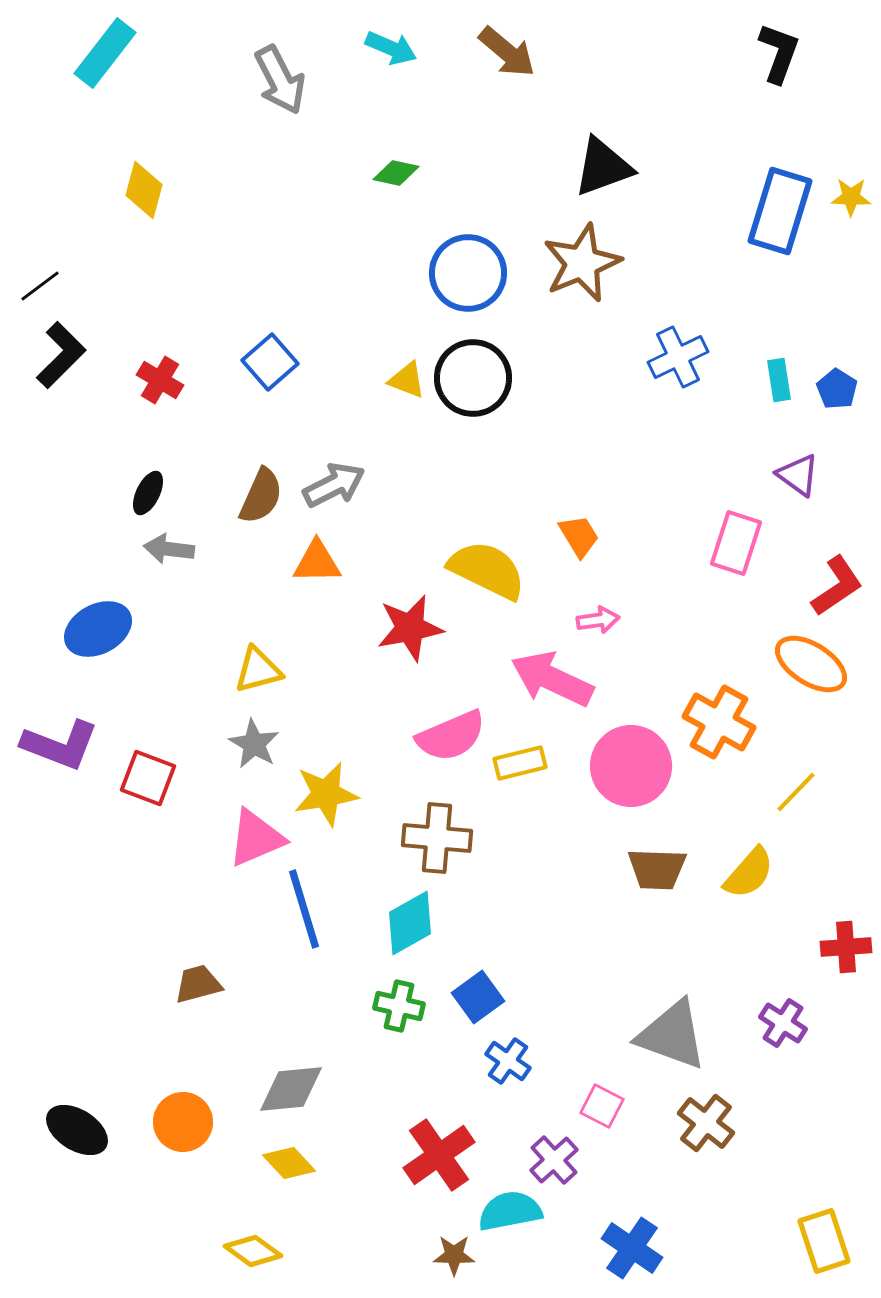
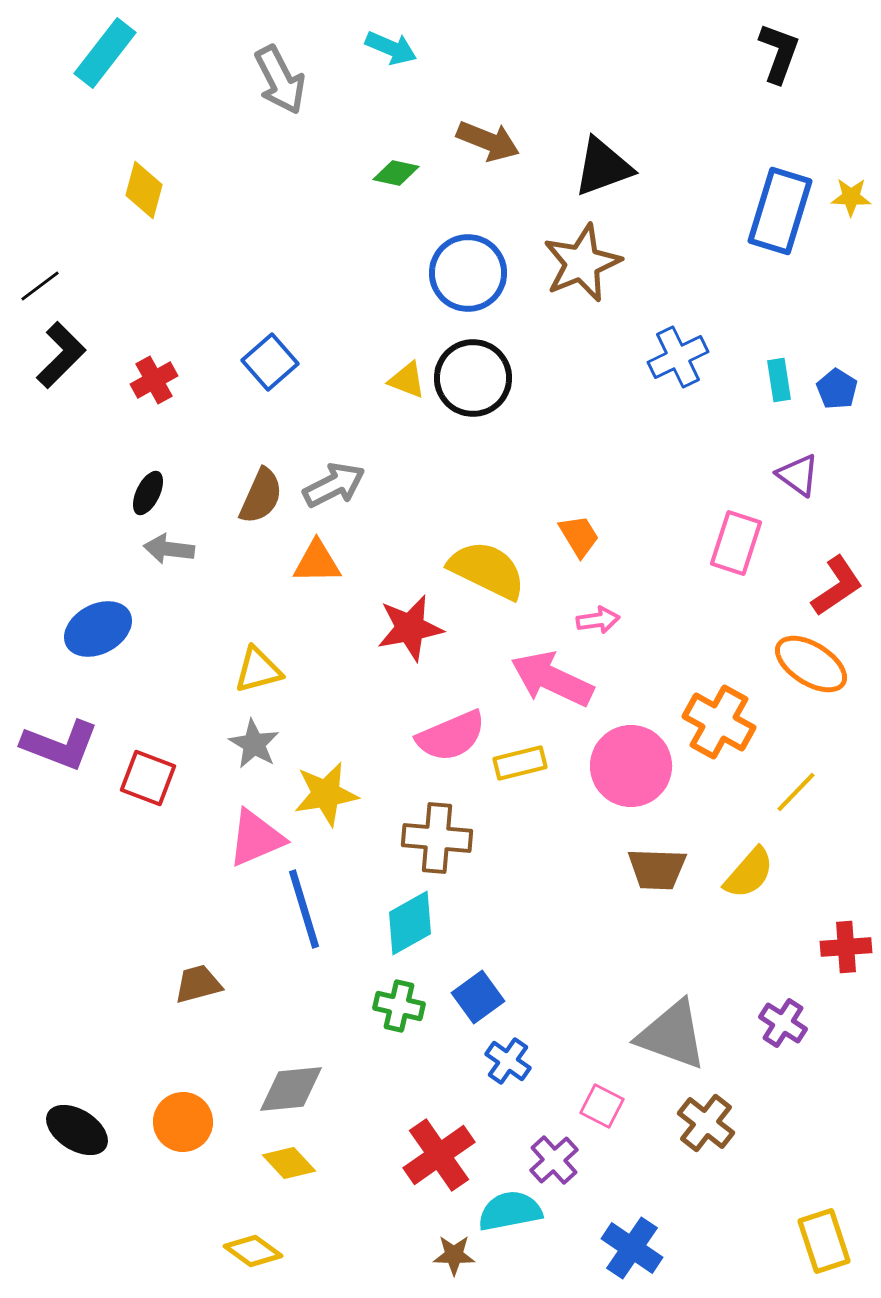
brown arrow at (507, 52): moved 19 px left, 89 px down; rotated 18 degrees counterclockwise
red cross at (160, 380): moved 6 px left; rotated 30 degrees clockwise
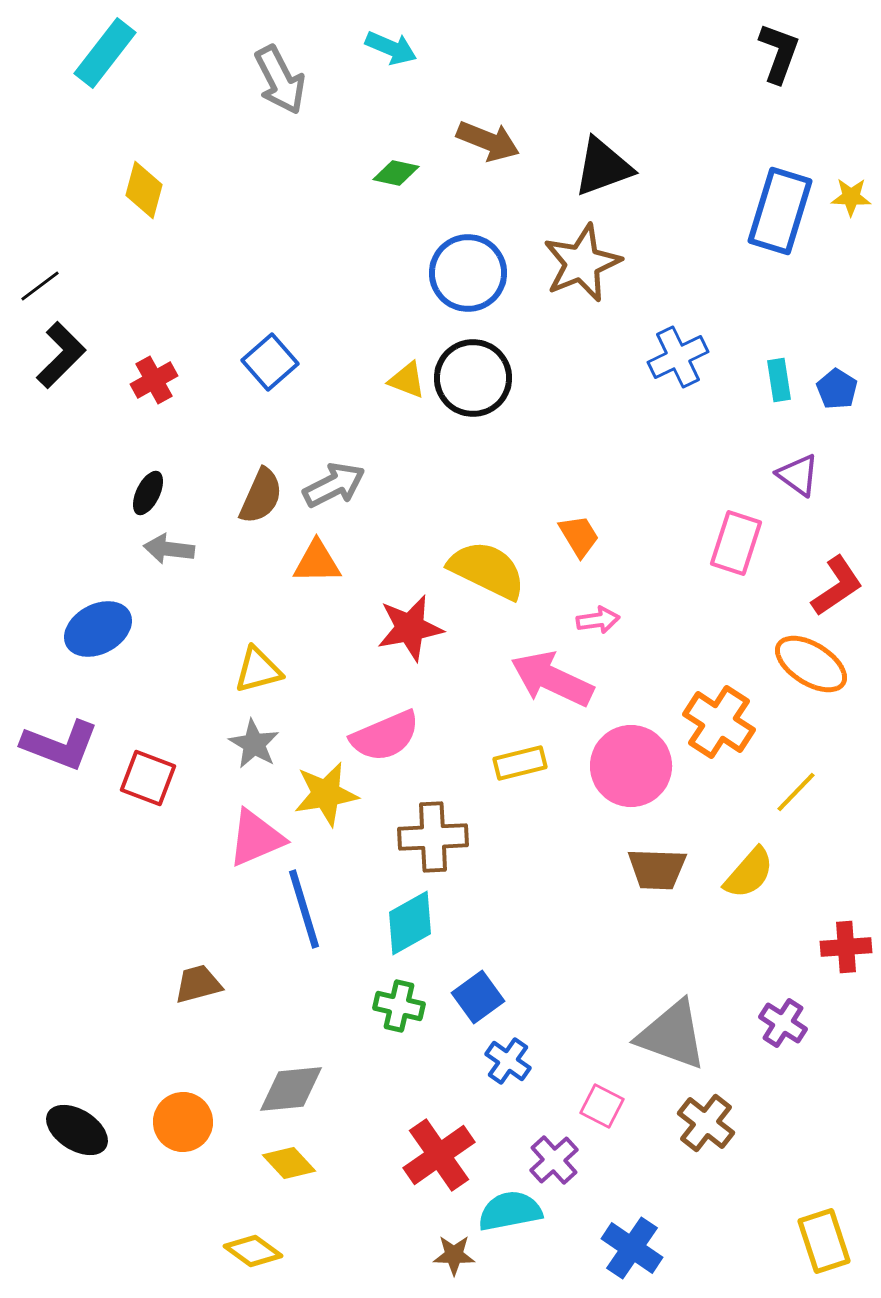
orange cross at (719, 722): rotated 4 degrees clockwise
pink semicircle at (451, 736): moved 66 px left
brown cross at (437, 838): moved 4 px left, 1 px up; rotated 8 degrees counterclockwise
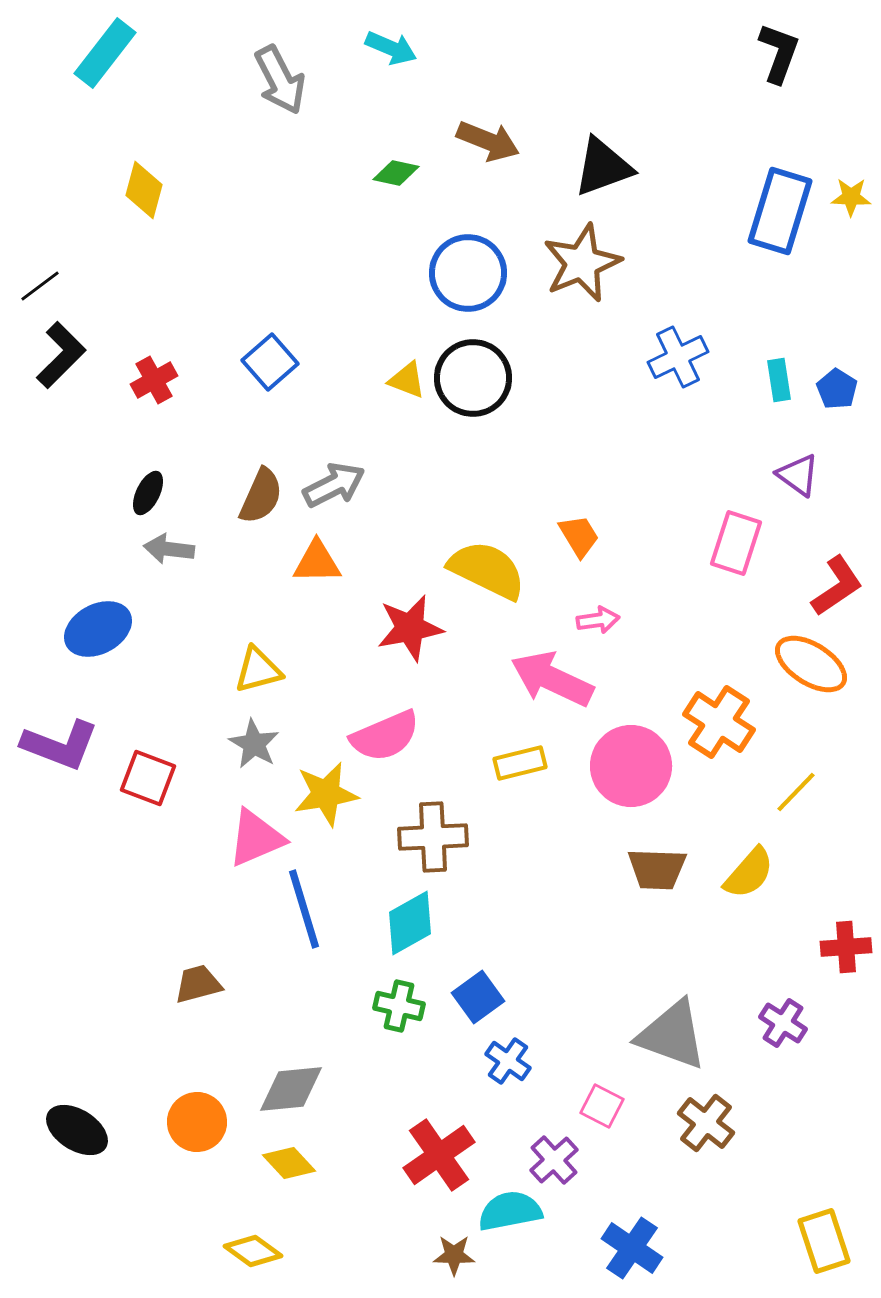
orange circle at (183, 1122): moved 14 px right
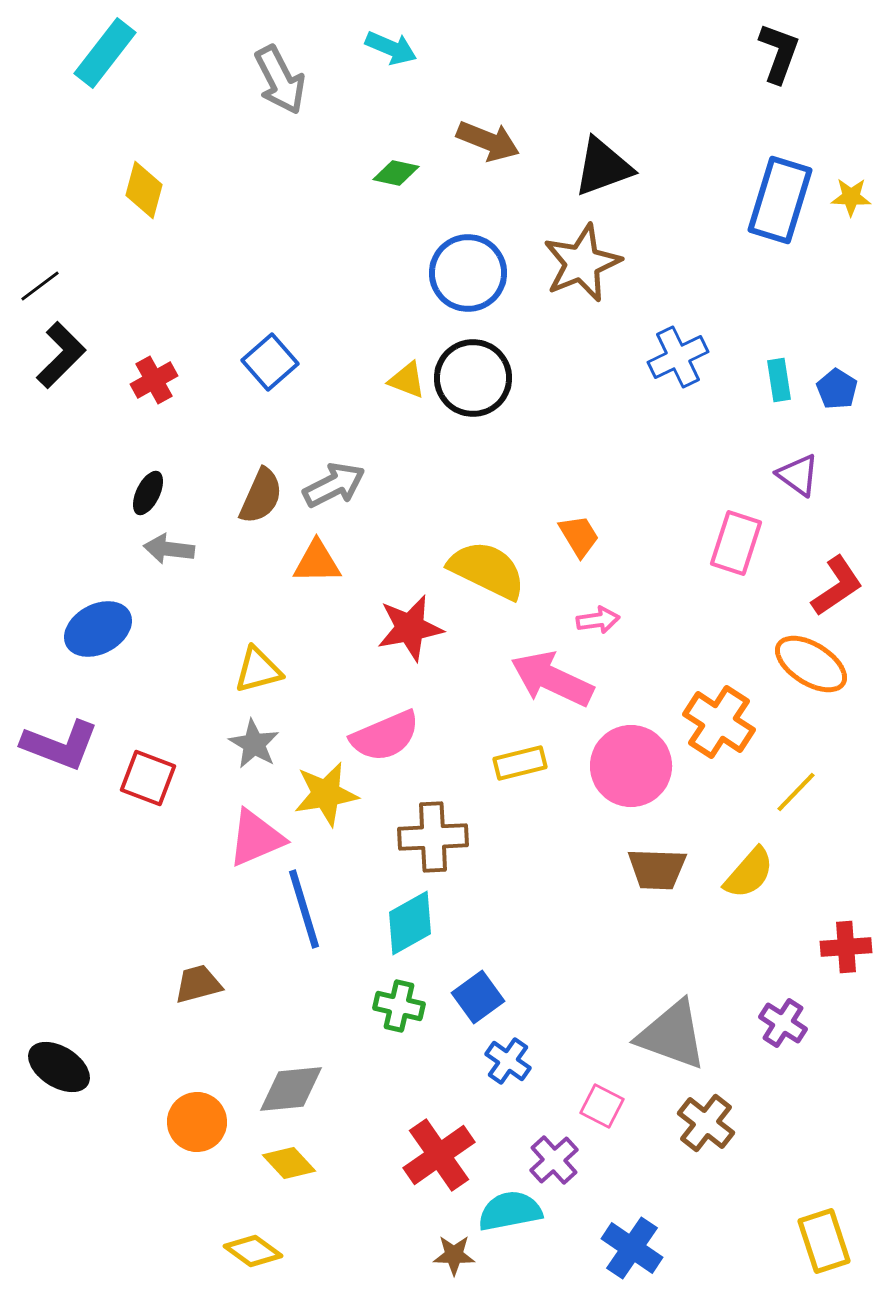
blue rectangle at (780, 211): moved 11 px up
black ellipse at (77, 1130): moved 18 px left, 63 px up
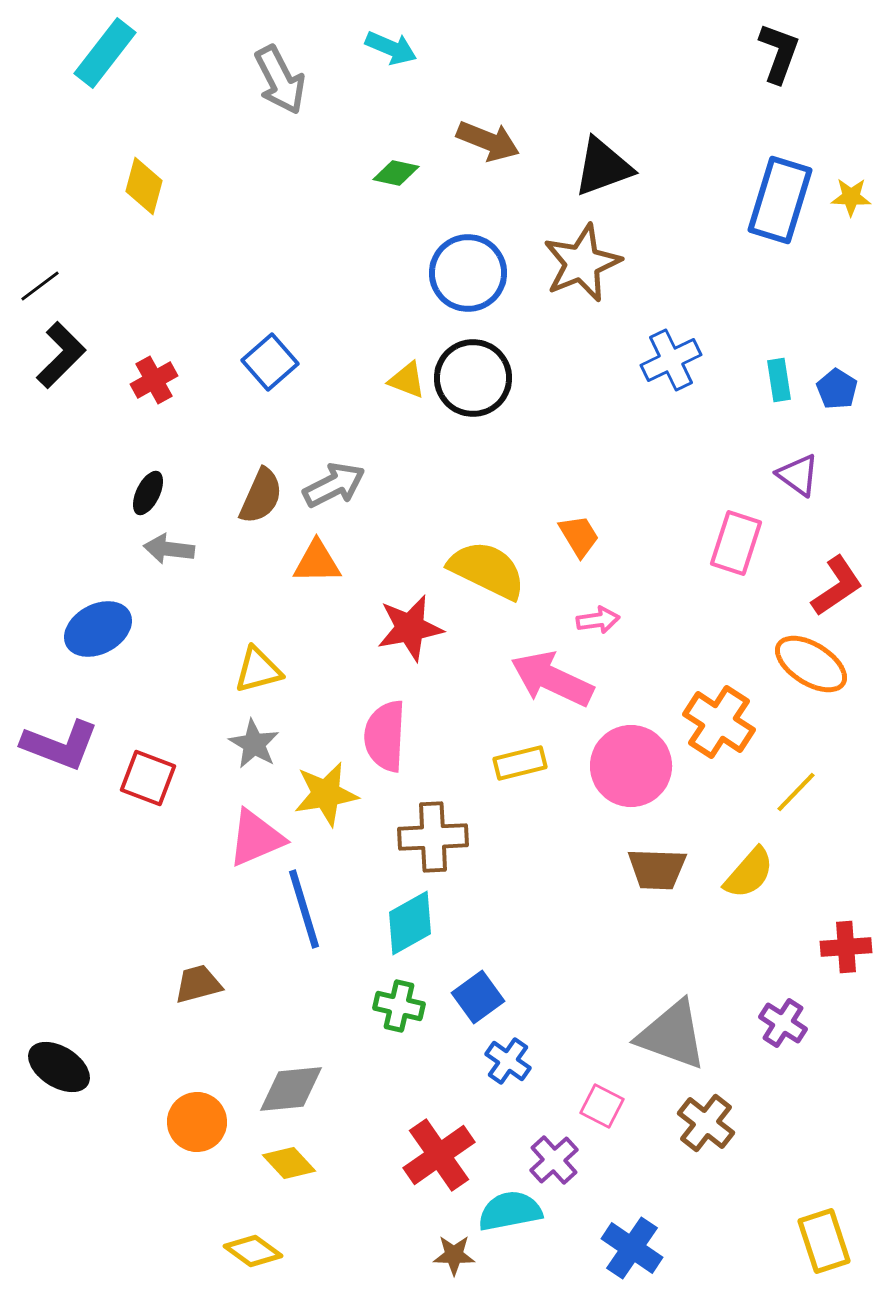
yellow diamond at (144, 190): moved 4 px up
blue cross at (678, 357): moved 7 px left, 3 px down
pink semicircle at (385, 736): rotated 116 degrees clockwise
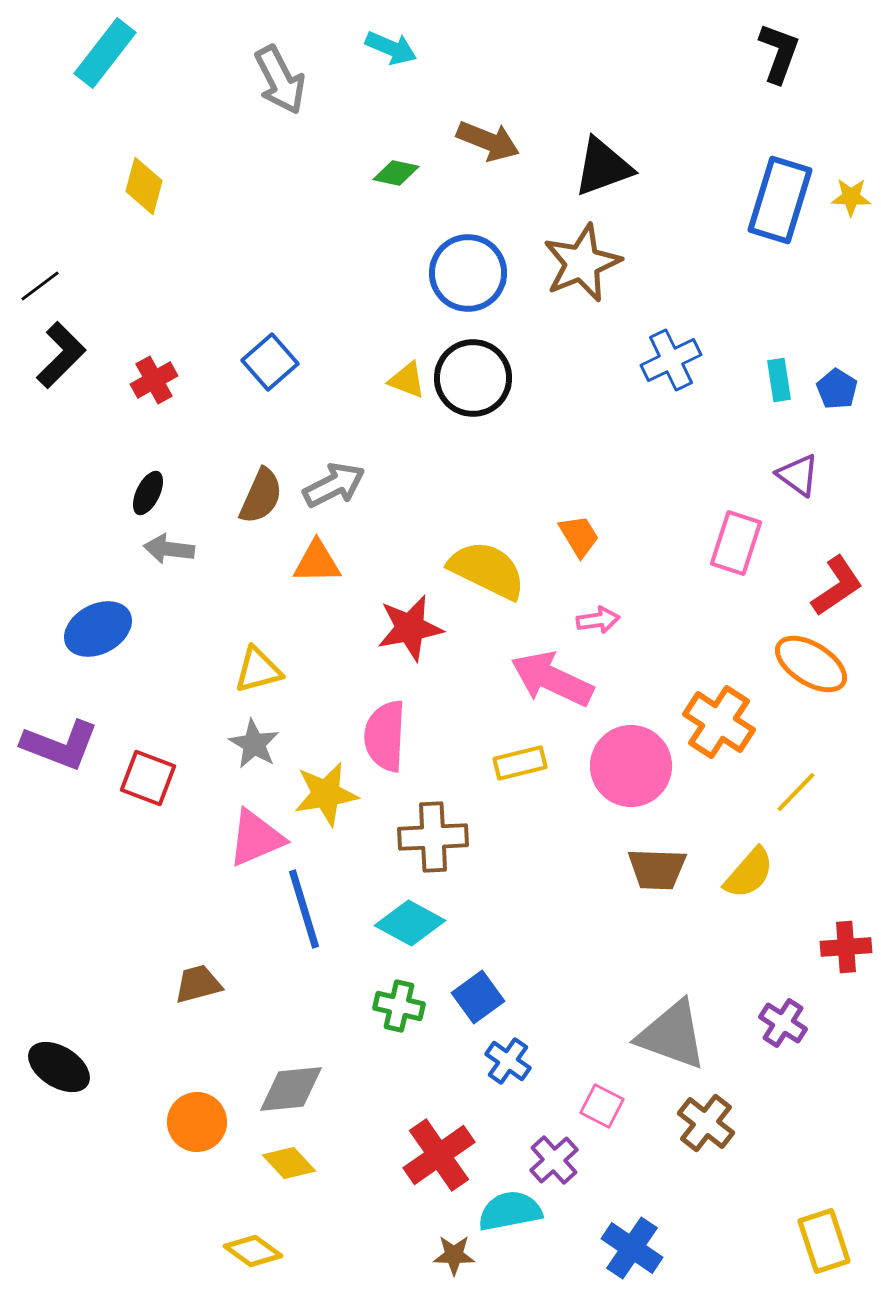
cyan diamond at (410, 923): rotated 58 degrees clockwise
